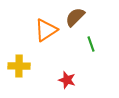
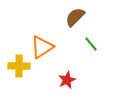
orange triangle: moved 4 px left, 17 px down
green line: rotated 21 degrees counterclockwise
red star: rotated 30 degrees clockwise
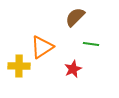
green line: rotated 42 degrees counterclockwise
red star: moved 6 px right, 11 px up
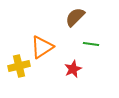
yellow cross: rotated 15 degrees counterclockwise
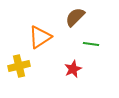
orange triangle: moved 2 px left, 10 px up
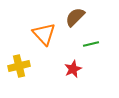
orange triangle: moved 4 px right, 3 px up; rotated 40 degrees counterclockwise
green line: rotated 21 degrees counterclockwise
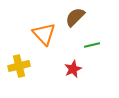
green line: moved 1 px right, 1 px down
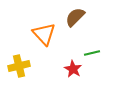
green line: moved 8 px down
red star: rotated 18 degrees counterclockwise
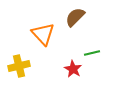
orange triangle: moved 1 px left
